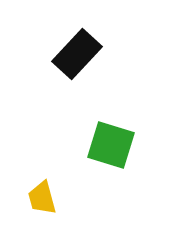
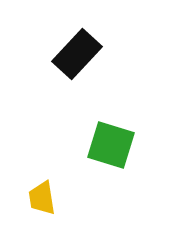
yellow trapezoid: rotated 6 degrees clockwise
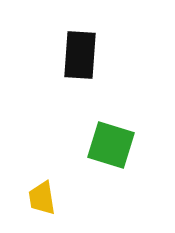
black rectangle: moved 3 px right, 1 px down; rotated 39 degrees counterclockwise
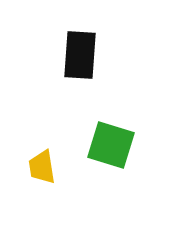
yellow trapezoid: moved 31 px up
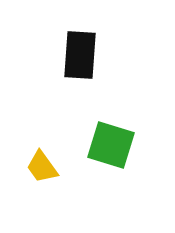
yellow trapezoid: rotated 27 degrees counterclockwise
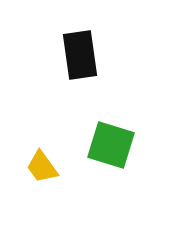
black rectangle: rotated 12 degrees counterclockwise
